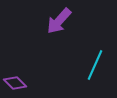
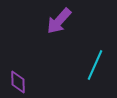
purple diamond: moved 3 px right, 1 px up; rotated 45 degrees clockwise
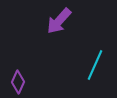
purple diamond: rotated 25 degrees clockwise
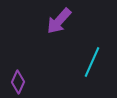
cyan line: moved 3 px left, 3 px up
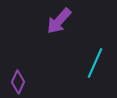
cyan line: moved 3 px right, 1 px down
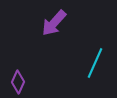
purple arrow: moved 5 px left, 2 px down
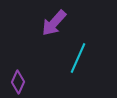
cyan line: moved 17 px left, 5 px up
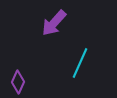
cyan line: moved 2 px right, 5 px down
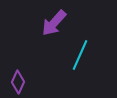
cyan line: moved 8 px up
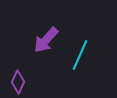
purple arrow: moved 8 px left, 17 px down
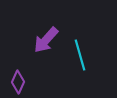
cyan line: rotated 40 degrees counterclockwise
